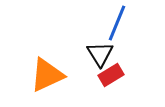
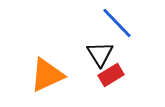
blue line: rotated 66 degrees counterclockwise
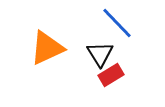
orange triangle: moved 27 px up
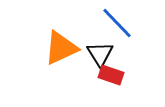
orange triangle: moved 14 px right
red rectangle: rotated 50 degrees clockwise
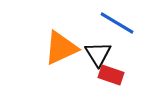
blue line: rotated 15 degrees counterclockwise
black triangle: moved 2 px left
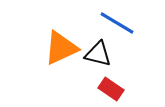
black triangle: rotated 44 degrees counterclockwise
red rectangle: moved 14 px down; rotated 15 degrees clockwise
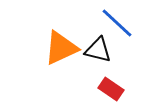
blue line: rotated 12 degrees clockwise
black triangle: moved 4 px up
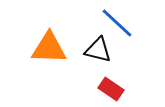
orange triangle: moved 12 px left; rotated 27 degrees clockwise
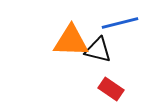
blue line: moved 3 px right; rotated 57 degrees counterclockwise
orange triangle: moved 22 px right, 7 px up
